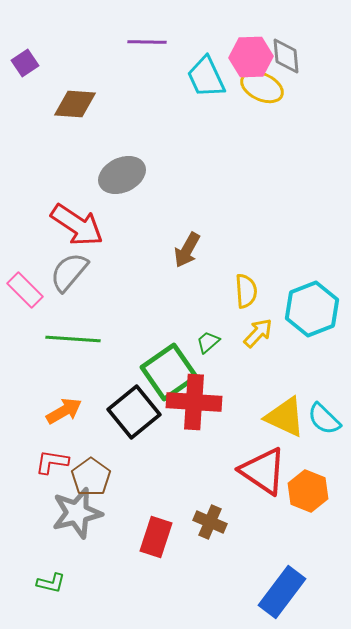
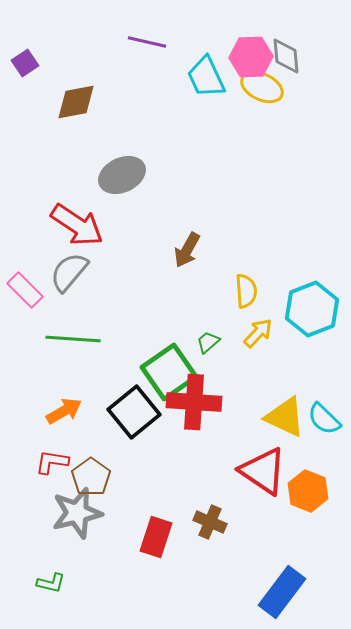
purple line: rotated 12 degrees clockwise
brown diamond: moved 1 px right, 2 px up; rotated 15 degrees counterclockwise
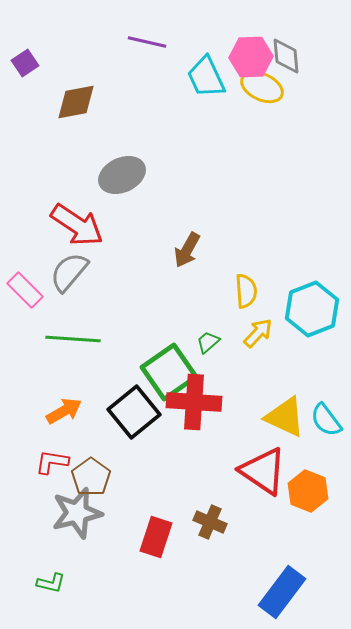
cyan semicircle: moved 2 px right, 1 px down; rotated 9 degrees clockwise
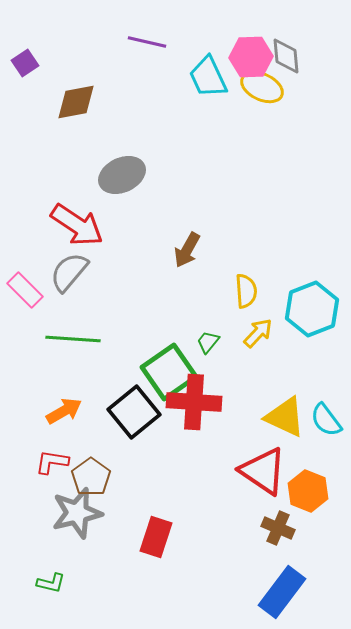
cyan trapezoid: moved 2 px right
green trapezoid: rotated 10 degrees counterclockwise
brown cross: moved 68 px right, 6 px down
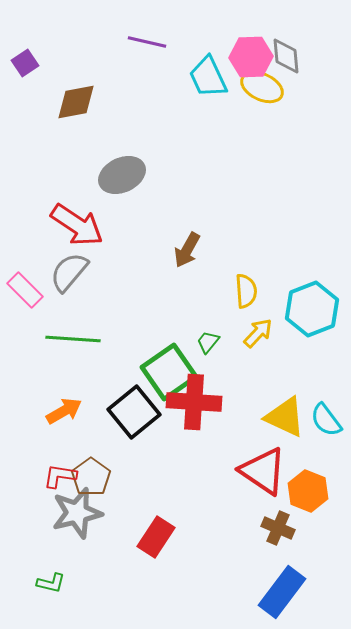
red L-shape: moved 8 px right, 14 px down
red rectangle: rotated 15 degrees clockwise
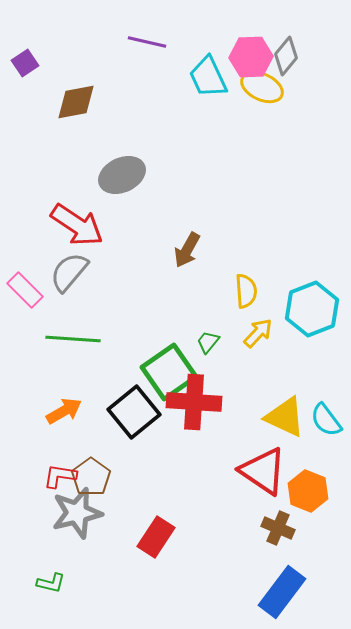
gray diamond: rotated 45 degrees clockwise
